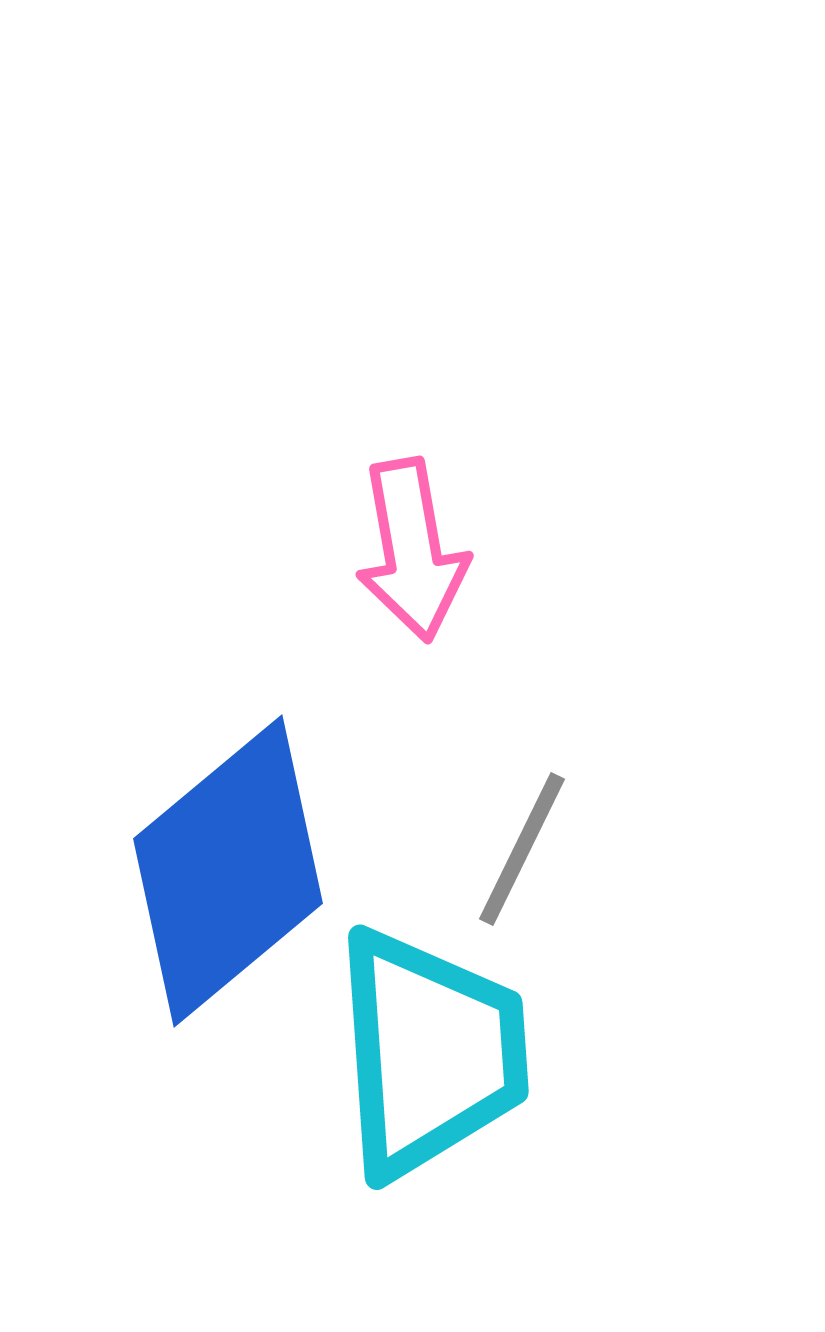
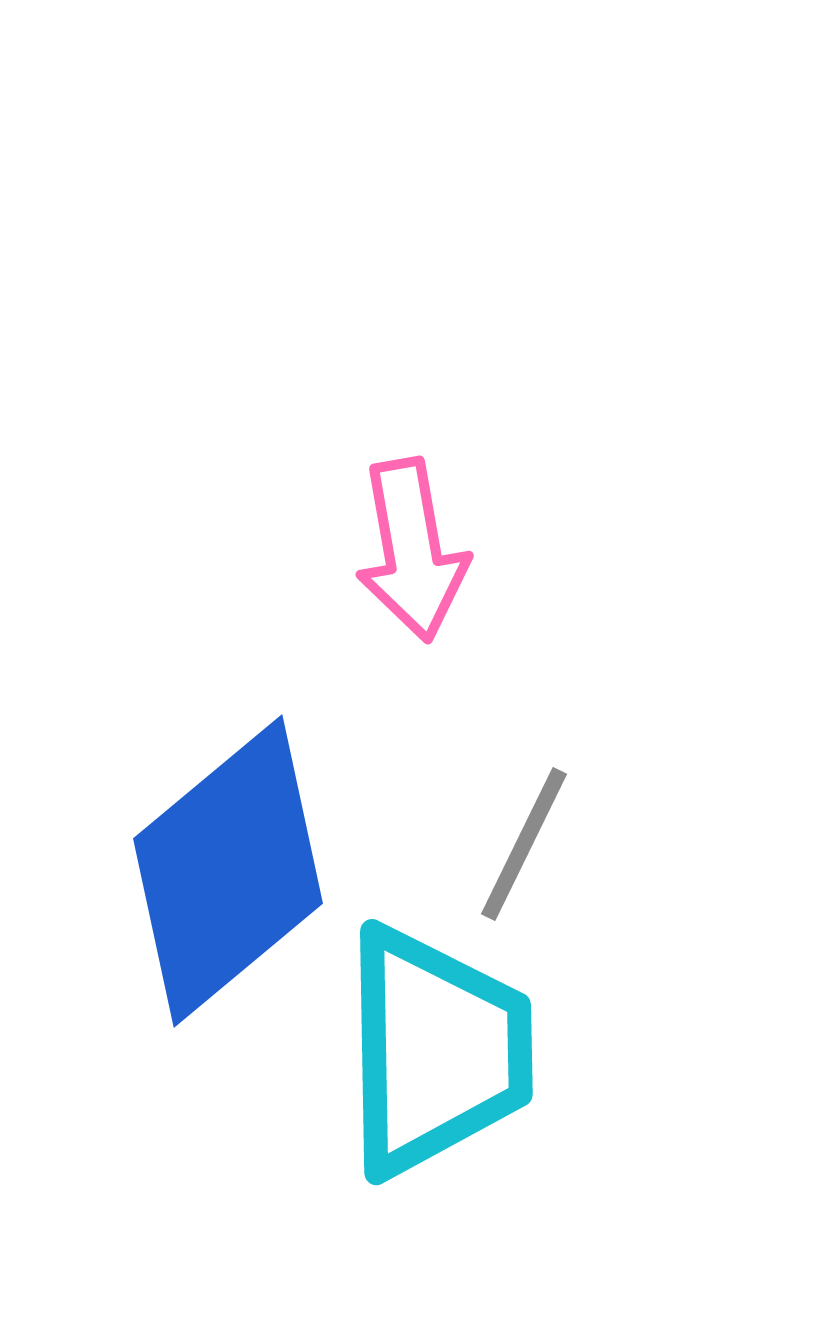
gray line: moved 2 px right, 5 px up
cyan trapezoid: moved 6 px right, 2 px up; rotated 3 degrees clockwise
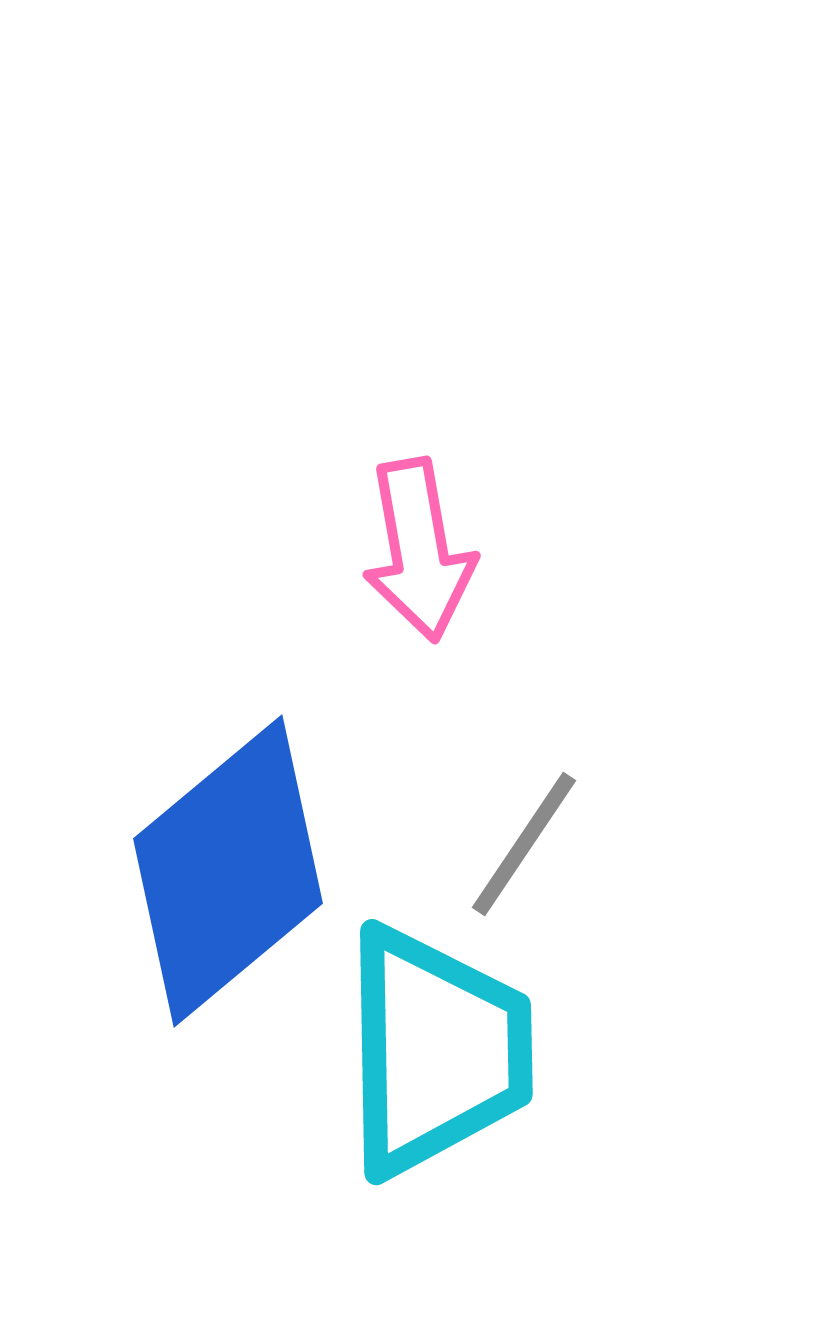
pink arrow: moved 7 px right
gray line: rotated 8 degrees clockwise
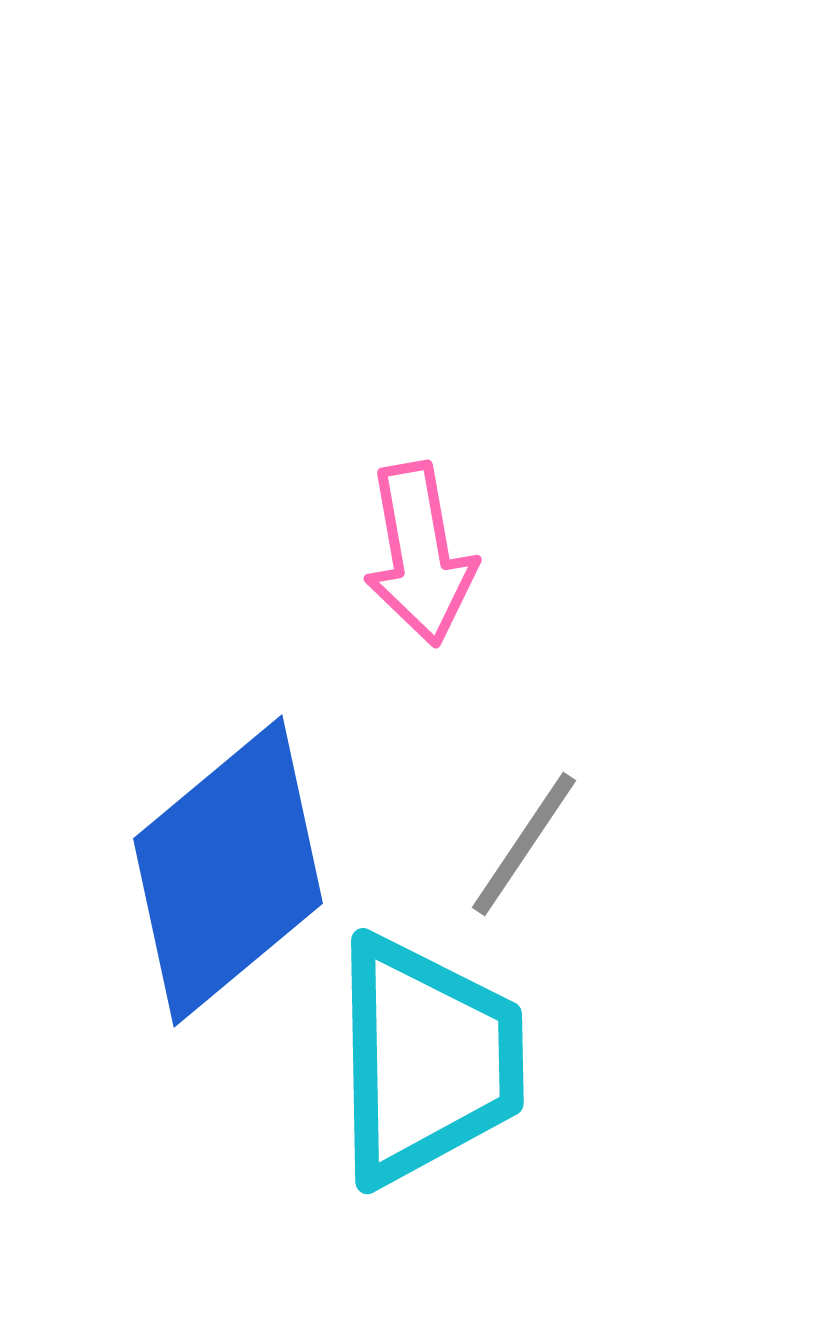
pink arrow: moved 1 px right, 4 px down
cyan trapezoid: moved 9 px left, 9 px down
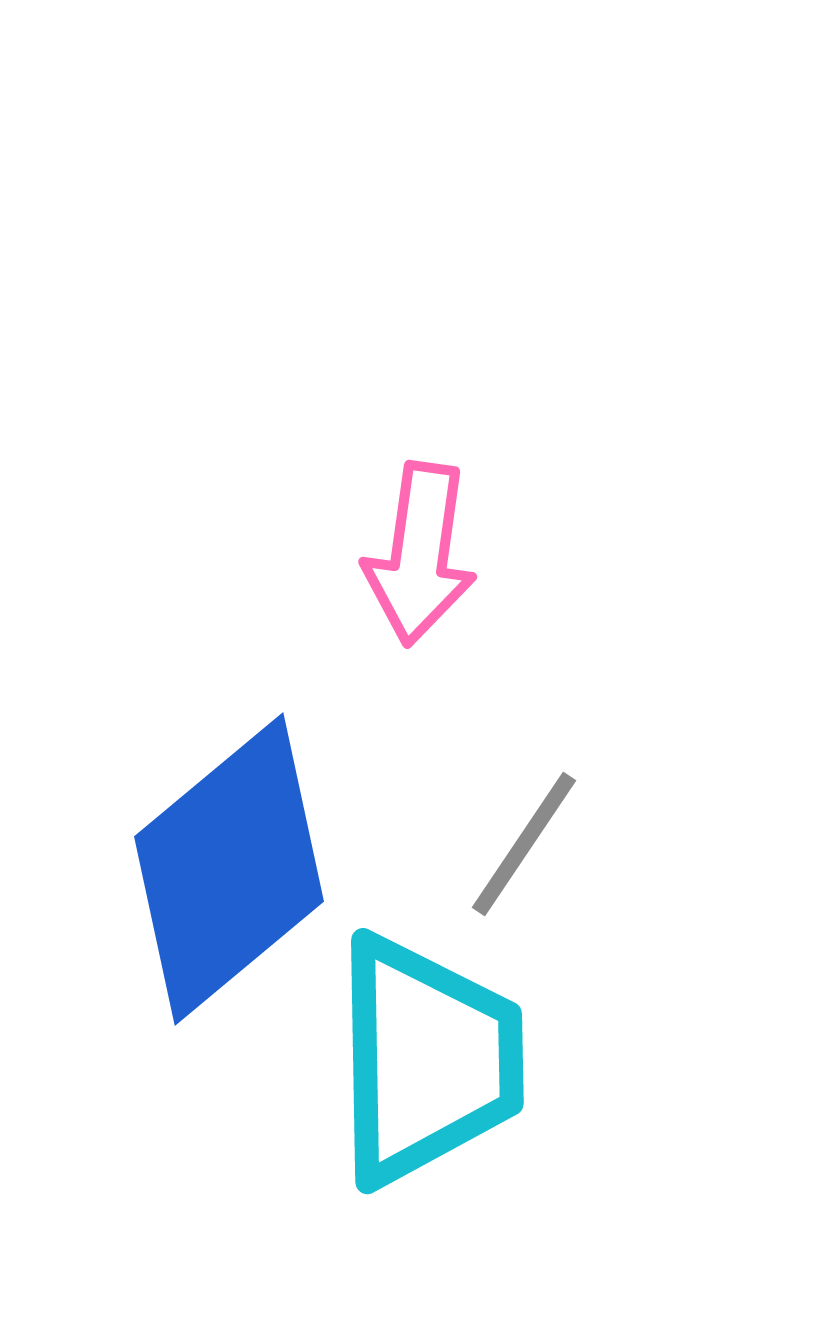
pink arrow: rotated 18 degrees clockwise
blue diamond: moved 1 px right, 2 px up
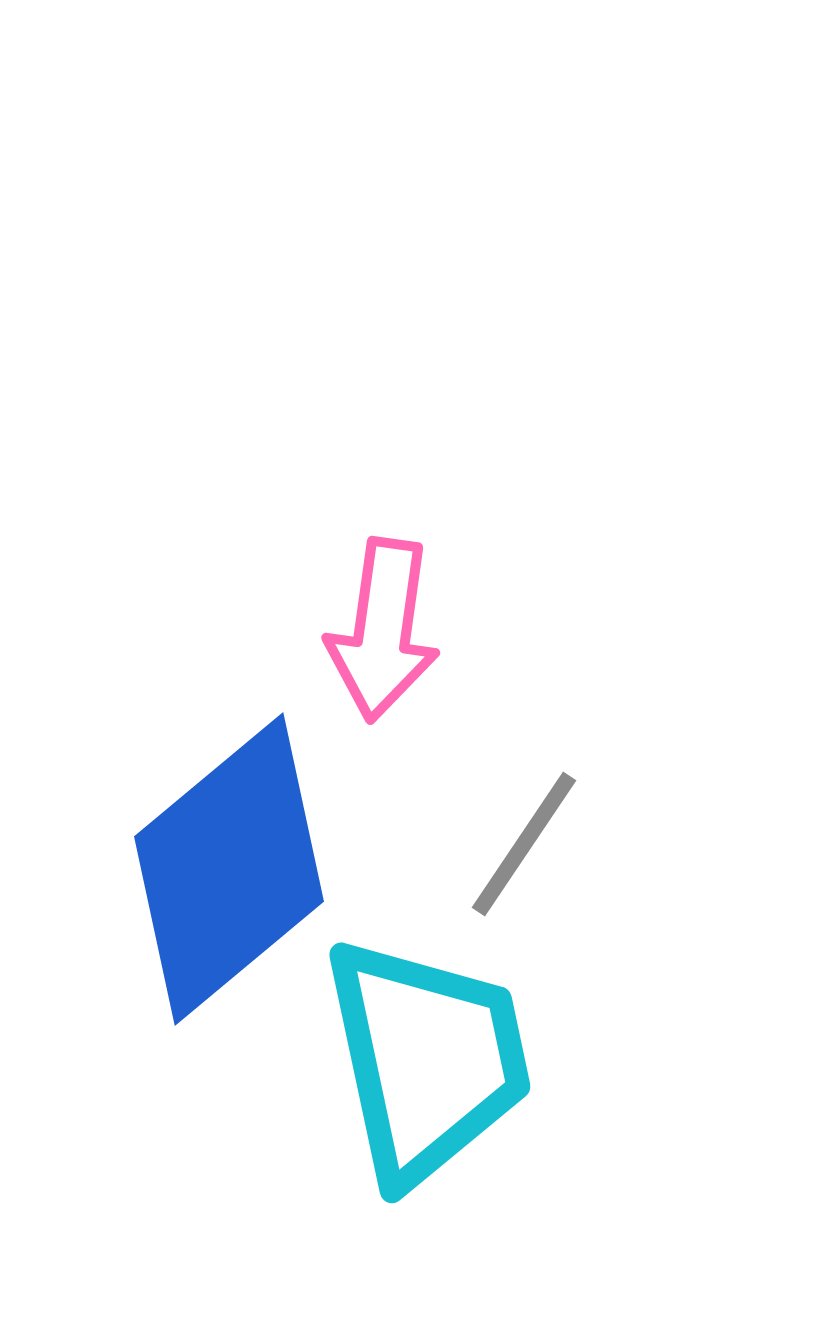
pink arrow: moved 37 px left, 76 px down
cyan trapezoid: rotated 11 degrees counterclockwise
